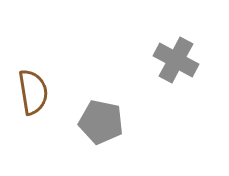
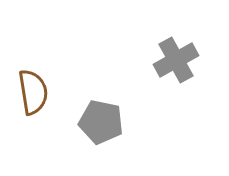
gray cross: rotated 33 degrees clockwise
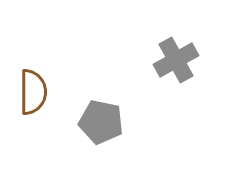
brown semicircle: rotated 9 degrees clockwise
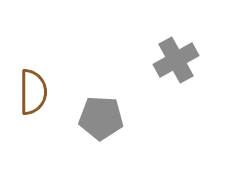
gray pentagon: moved 4 px up; rotated 9 degrees counterclockwise
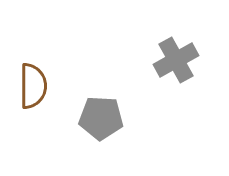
brown semicircle: moved 6 px up
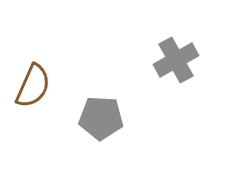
brown semicircle: rotated 24 degrees clockwise
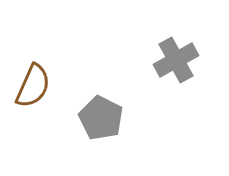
gray pentagon: rotated 24 degrees clockwise
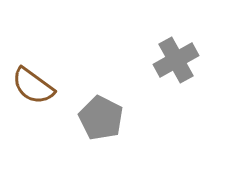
brown semicircle: rotated 102 degrees clockwise
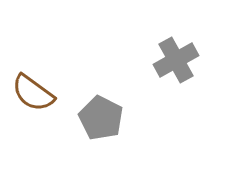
brown semicircle: moved 7 px down
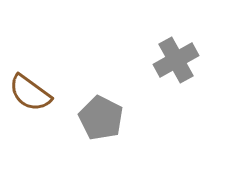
brown semicircle: moved 3 px left
